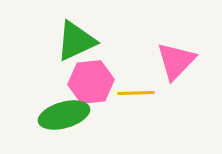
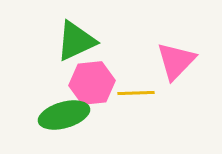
pink hexagon: moved 1 px right, 1 px down
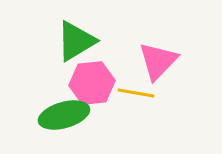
green triangle: rotated 6 degrees counterclockwise
pink triangle: moved 18 px left
yellow line: rotated 12 degrees clockwise
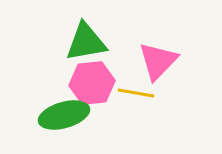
green triangle: moved 10 px right, 1 px down; rotated 21 degrees clockwise
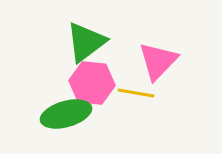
green triangle: rotated 27 degrees counterclockwise
pink hexagon: rotated 12 degrees clockwise
green ellipse: moved 2 px right, 1 px up
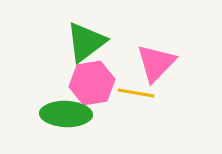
pink triangle: moved 2 px left, 2 px down
pink hexagon: rotated 15 degrees counterclockwise
green ellipse: rotated 18 degrees clockwise
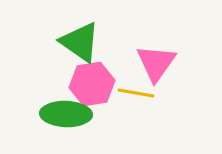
green triangle: moved 6 px left; rotated 48 degrees counterclockwise
pink triangle: rotated 9 degrees counterclockwise
pink hexagon: moved 1 px down
